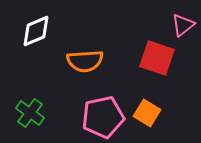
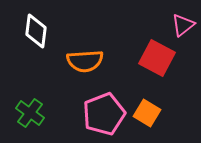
white diamond: rotated 60 degrees counterclockwise
red square: rotated 9 degrees clockwise
pink pentagon: moved 1 px right, 3 px up; rotated 9 degrees counterclockwise
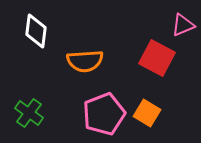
pink triangle: rotated 15 degrees clockwise
green cross: moved 1 px left
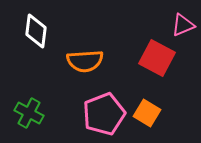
green cross: rotated 8 degrees counterclockwise
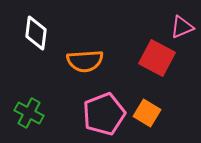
pink triangle: moved 1 px left, 2 px down
white diamond: moved 2 px down
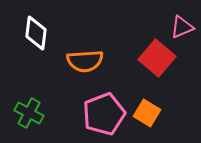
red square: rotated 12 degrees clockwise
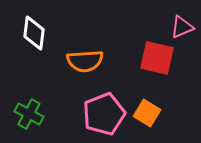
white diamond: moved 2 px left
red square: rotated 27 degrees counterclockwise
green cross: moved 1 px down
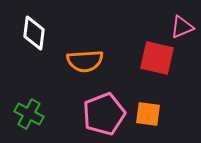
orange square: moved 1 px right, 1 px down; rotated 24 degrees counterclockwise
